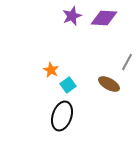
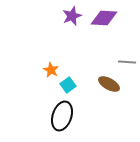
gray line: rotated 66 degrees clockwise
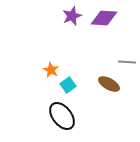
black ellipse: rotated 56 degrees counterclockwise
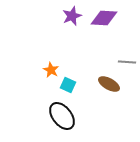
cyan square: rotated 28 degrees counterclockwise
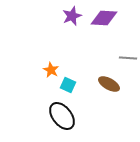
gray line: moved 1 px right, 4 px up
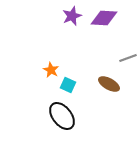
gray line: rotated 24 degrees counterclockwise
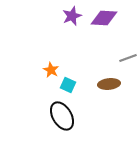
brown ellipse: rotated 35 degrees counterclockwise
black ellipse: rotated 8 degrees clockwise
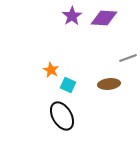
purple star: rotated 12 degrees counterclockwise
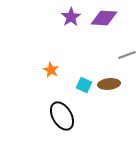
purple star: moved 1 px left, 1 px down
gray line: moved 1 px left, 3 px up
cyan square: moved 16 px right
